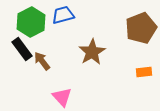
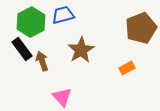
brown star: moved 11 px left, 2 px up
brown arrow: rotated 18 degrees clockwise
orange rectangle: moved 17 px left, 4 px up; rotated 21 degrees counterclockwise
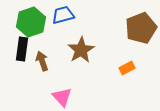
green hexagon: rotated 8 degrees clockwise
black rectangle: rotated 45 degrees clockwise
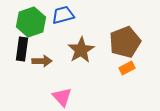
brown pentagon: moved 16 px left, 14 px down
brown arrow: rotated 108 degrees clockwise
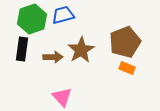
green hexagon: moved 1 px right, 3 px up
brown arrow: moved 11 px right, 4 px up
orange rectangle: rotated 49 degrees clockwise
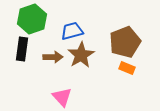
blue trapezoid: moved 9 px right, 16 px down
brown star: moved 5 px down
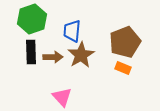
blue trapezoid: rotated 70 degrees counterclockwise
black rectangle: moved 9 px right, 3 px down; rotated 10 degrees counterclockwise
orange rectangle: moved 4 px left
